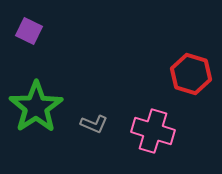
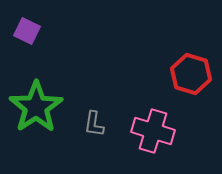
purple square: moved 2 px left
gray L-shape: rotated 76 degrees clockwise
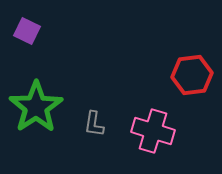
red hexagon: moved 1 px right, 1 px down; rotated 24 degrees counterclockwise
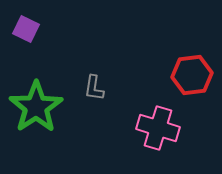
purple square: moved 1 px left, 2 px up
gray L-shape: moved 36 px up
pink cross: moved 5 px right, 3 px up
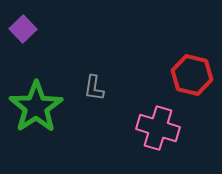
purple square: moved 3 px left; rotated 20 degrees clockwise
red hexagon: rotated 21 degrees clockwise
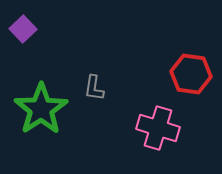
red hexagon: moved 1 px left, 1 px up; rotated 6 degrees counterclockwise
green star: moved 5 px right, 2 px down
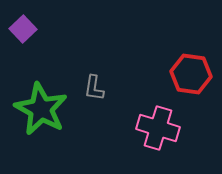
green star: rotated 10 degrees counterclockwise
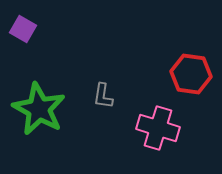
purple square: rotated 16 degrees counterclockwise
gray L-shape: moved 9 px right, 8 px down
green star: moved 2 px left
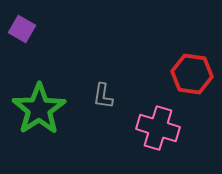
purple square: moved 1 px left
red hexagon: moved 1 px right
green star: rotated 10 degrees clockwise
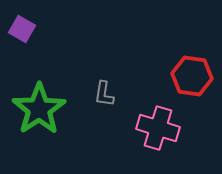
red hexagon: moved 2 px down
gray L-shape: moved 1 px right, 2 px up
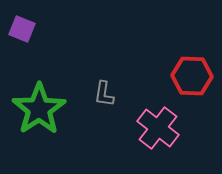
purple square: rotated 8 degrees counterclockwise
red hexagon: rotated 6 degrees counterclockwise
pink cross: rotated 21 degrees clockwise
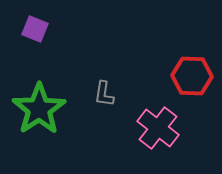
purple square: moved 13 px right
